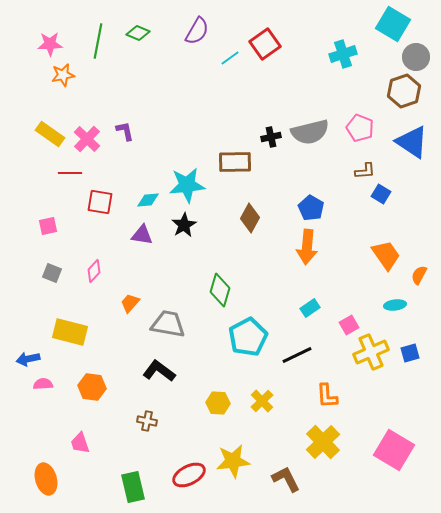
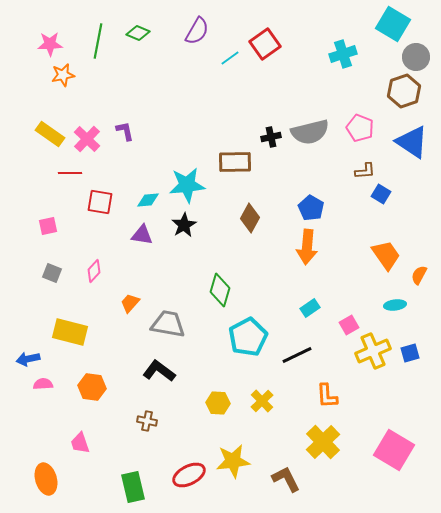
yellow cross at (371, 352): moved 2 px right, 1 px up
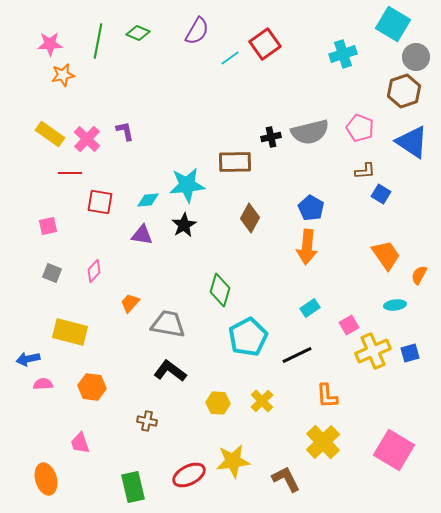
black L-shape at (159, 371): moved 11 px right
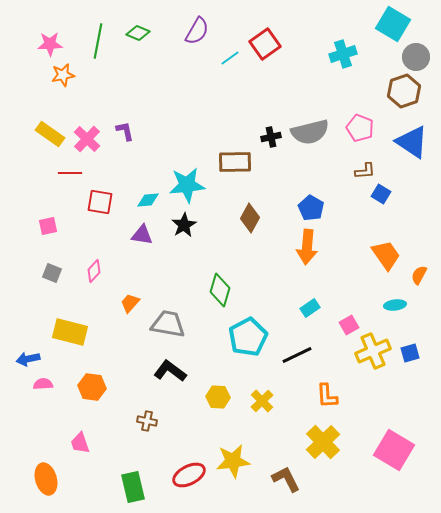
yellow hexagon at (218, 403): moved 6 px up
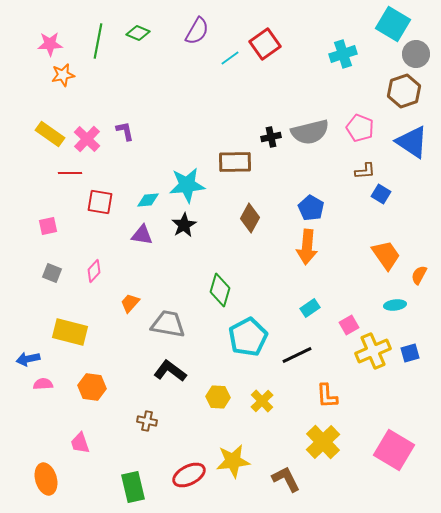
gray circle at (416, 57): moved 3 px up
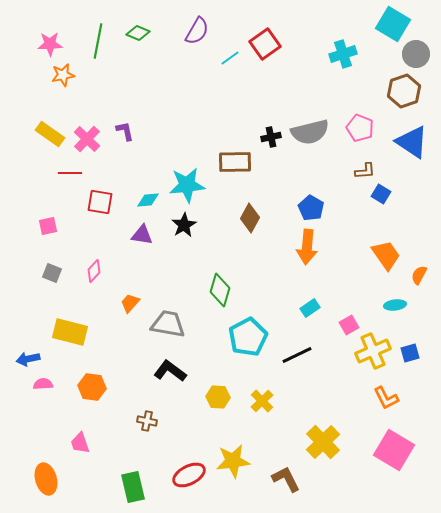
orange L-shape at (327, 396): moved 59 px right, 2 px down; rotated 24 degrees counterclockwise
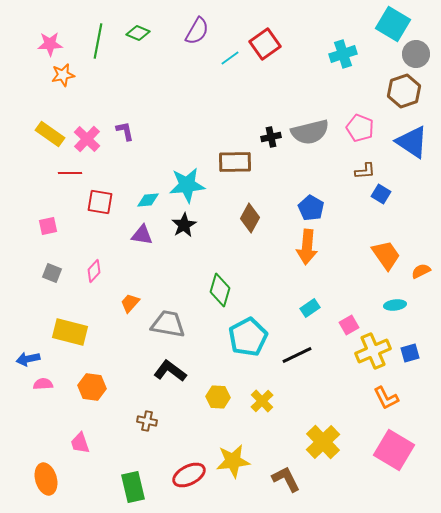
orange semicircle at (419, 275): moved 2 px right, 4 px up; rotated 36 degrees clockwise
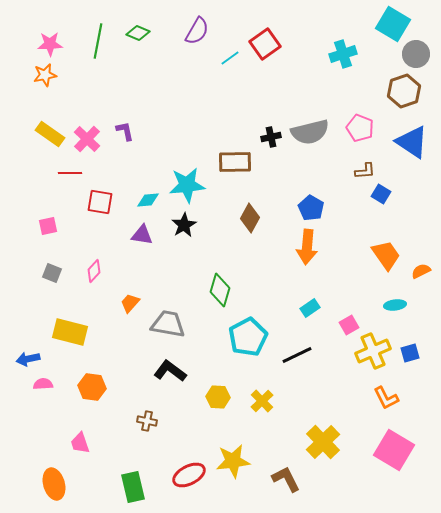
orange star at (63, 75): moved 18 px left
orange ellipse at (46, 479): moved 8 px right, 5 px down
